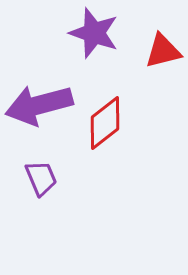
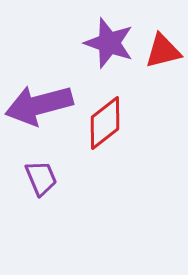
purple star: moved 15 px right, 10 px down
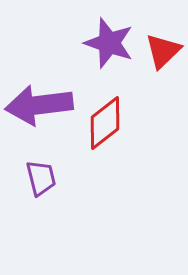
red triangle: rotated 30 degrees counterclockwise
purple arrow: rotated 8 degrees clockwise
purple trapezoid: rotated 9 degrees clockwise
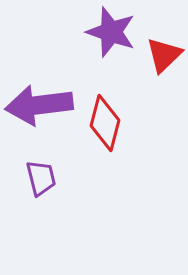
purple star: moved 2 px right, 11 px up
red triangle: moved 1 px right, 4 px down
red diamond: rotated 38 degrees counterclockwise
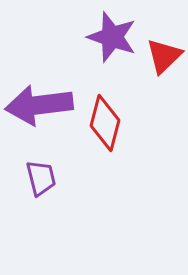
purple star: moved 1 px right, 5 px down
red triangle: moved 1 px down
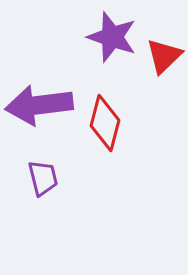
purple trapezoid: moved 2 px right
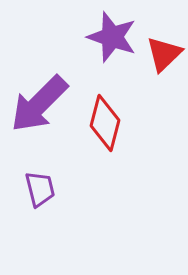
red triangle: moved 2 px up
purple arrow: moved 1 px up; rotated 38 degrees counterclockwise
purple trapezoid: moved 3 px left, 11 px down
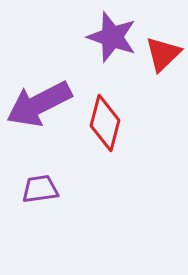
red triangle: moved 1 px left
purple arrow: rotated 18 degrees clockwise
purple trapezoid: rotated 84 degrees counterclockwise
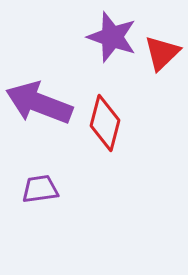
red triangle: moved 1 px left, 1 px up
purple arrow: moved 1 px up; rotated 48 degrees clockwise
